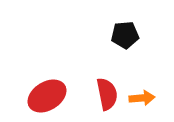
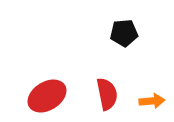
black pentagon: moved 1 px left, 2 px up
orange arrow: moved 10 px right, 3 px down
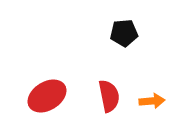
red semicircle: moved 2 px right, 2 px down
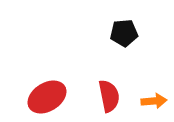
red ellipse: moved 1 px down
orange arrow: moved 2 px right
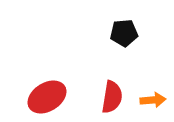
red semicircle: moved 3 px right, 1 px down; rotated 20 degrees clockwise
orange arrow: moved 1 px left, 1 px up
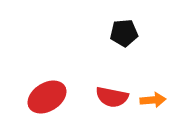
red semicircle: rotated 92 degrees clockwise
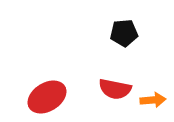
red semicircle: moved 3 px right, 8 px up
